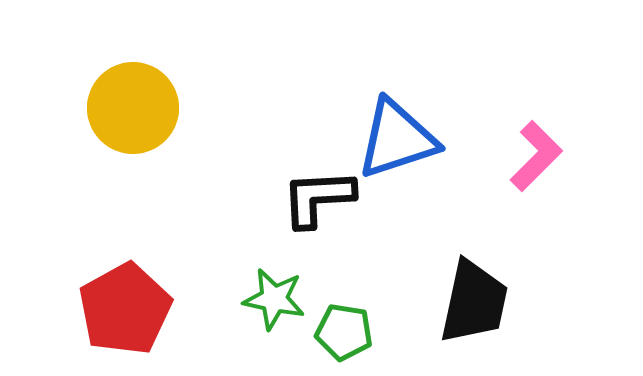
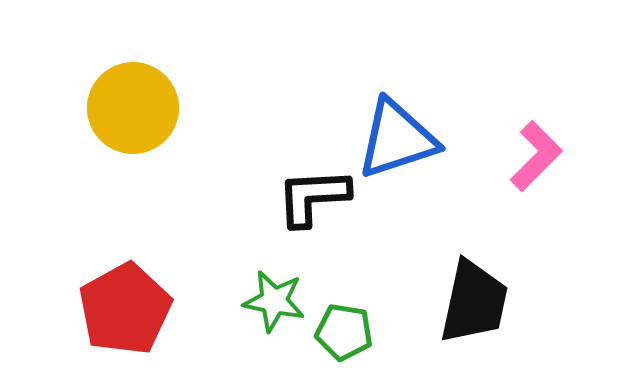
black L-shape: moved 5 px left, 1 px up
green star: moved 2 px down
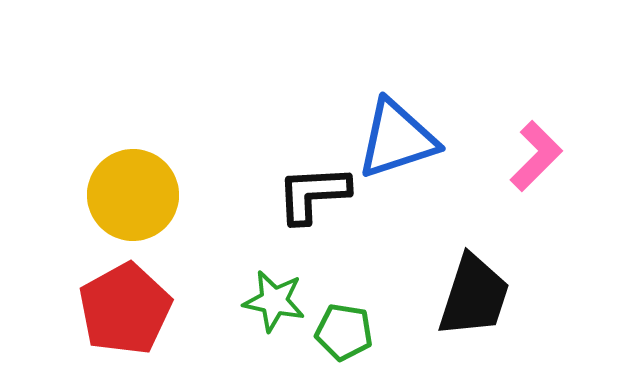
yellow circle: moved 87 px down
black L-shape: moved 3 px up
black trapezoid: moved 6 px up; rotated 6 degrees clockwise
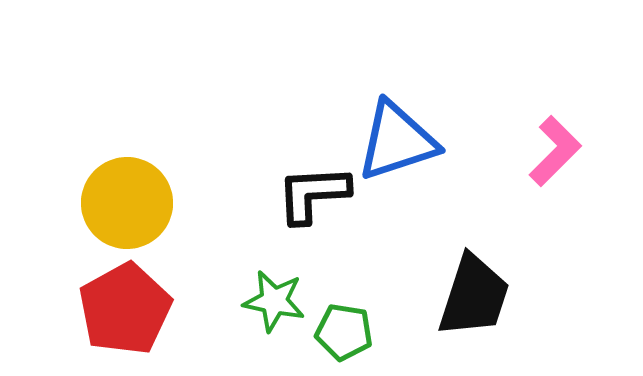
blue triangle: moved 2 px down
pink L-shape: moved 19 px right, 5 px up
yellow circle: moved 6 px left, 8 px down
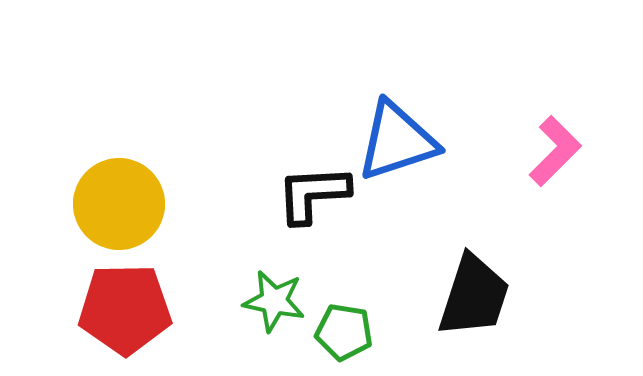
yellow circle: moved 8 px left, 1 px down
red pentagon: rotated 28 degrees clockwise
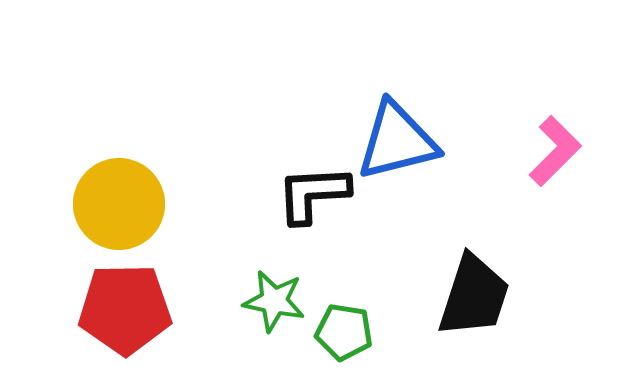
blue triangle: rotated 4 degrees clockwise
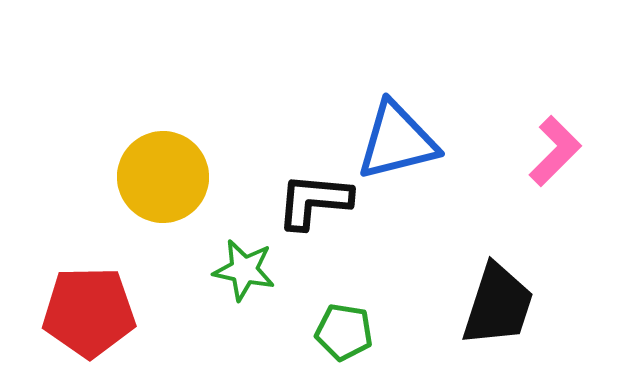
black L-shape: moved 1 px right, 7 px down; rotated 8 degrees clockwise
yellow circle: moved 44 px right, 27 px up
black trapezoid: moved 24 px right, 9 px down
green star: moved 30 px left, 31 px up
red pentagon: moved 36 px left, 3 px down
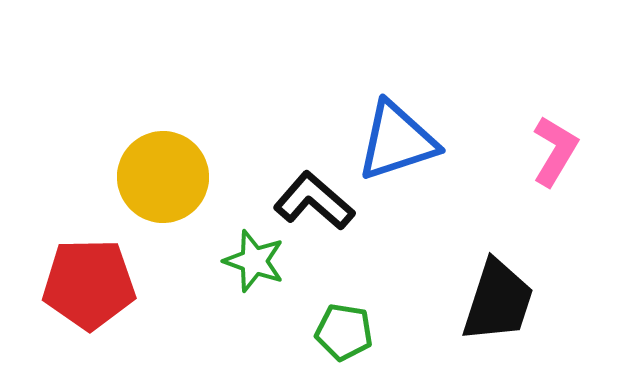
blue triangle: rotated 4 degrees counterclockwise
pink L-shape: rotated 14 degrees counterclockwise
black L-shape: rotated 36 degrees clockwise
green star: moved 10 px right, 9 px up; rotated 8 degrees clockwise
black trapezoid: moved 4 px up
red pentagon: moved 28 px up
